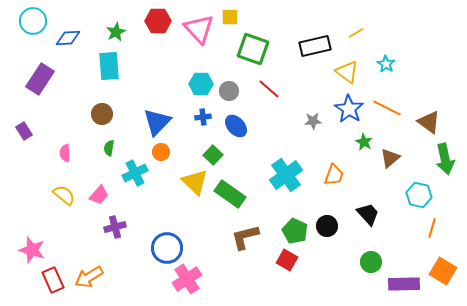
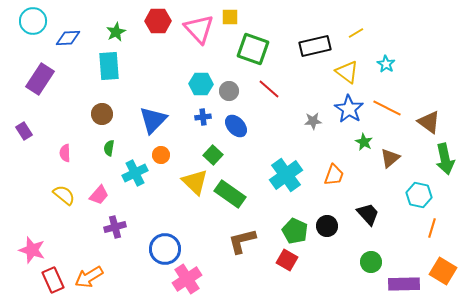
blue triangle at (157, 122): moved 4 px left, 2 px up
orange circle at (161, 152): moved 3 px down
brown L-shape at (245, 237): moved 3 px left, 4 px down
blue circle at (167, 248): moved 2 px left, 1 px down
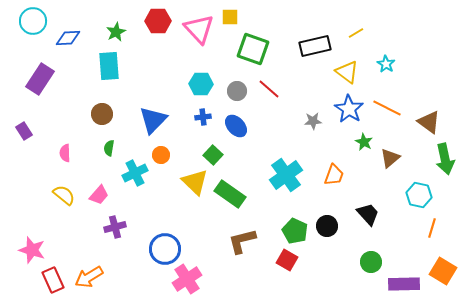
gray circle at (229, 91): moved 8 px right
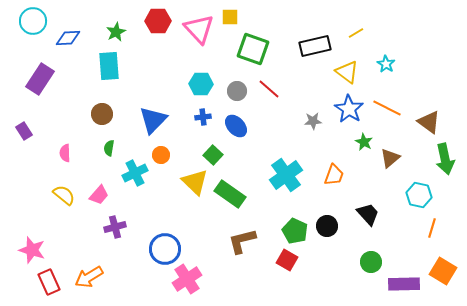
red rectangle at (53, 280): moved 4 px left, 2 px down
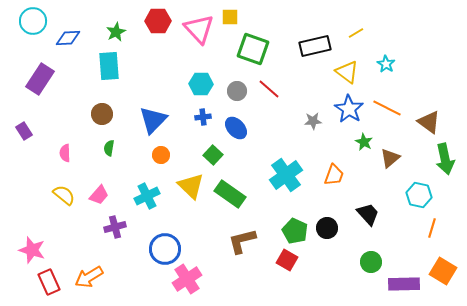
blue ellipse at (236, 126): moved 2 px down
cyan cross at (135, 173): moved 12 px right, 23 px down
yellow triangle at (195, 182): moved 4 px left, 4 px down
black circle at (327, 226): moved 2 px down
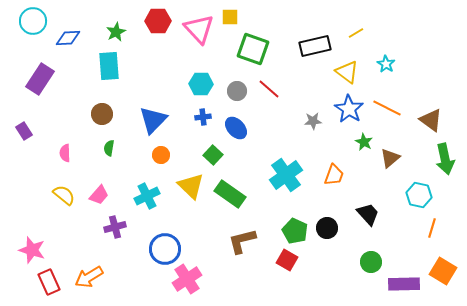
brown triangle at (429, 122): moved 2 px right, 2 px up
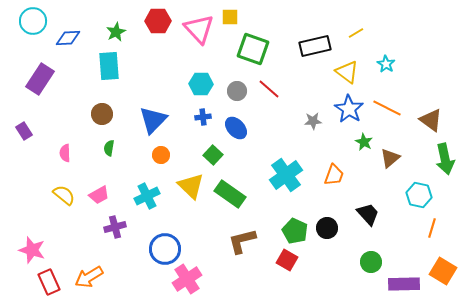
pink trapezoid at (99, 195): rotated 20 degrees clockwise
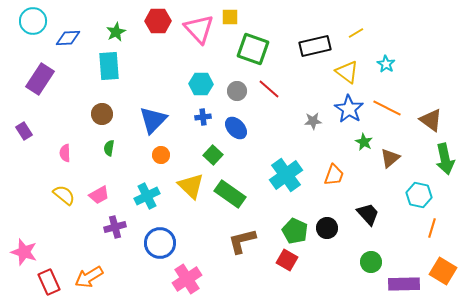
blue circle at (165, 249): moved 5 px left, 6 px up
pink star at (32, 250): moved 8 px left, 2 px down
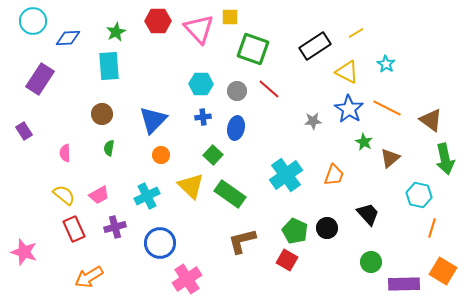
black rectangle at (315, 46): rotated 20 degrees counterclockwise
yellow triangle at (347, 72): rotated 10 degrees counterclockwise
blue ellipse at (236, 128): rotated 55 degrees clockwise
red rectangle at (49, 282): moved 25 px right, 53 px up
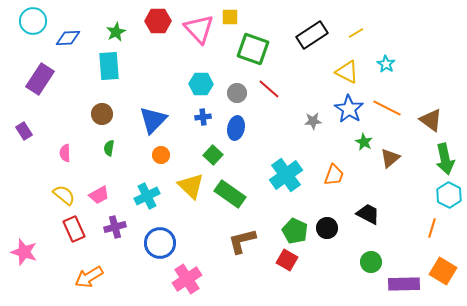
black rectangle at (315, 46): moved 3 px left, 11 px up
gray circle at (237, 91): moved 2 px down
cyan hexagon at (419, 195): moved 30 px right; rotated 15 degrees clockwise
black trapezoid at (368, 214): rotated 20 degrees counterclockwise
